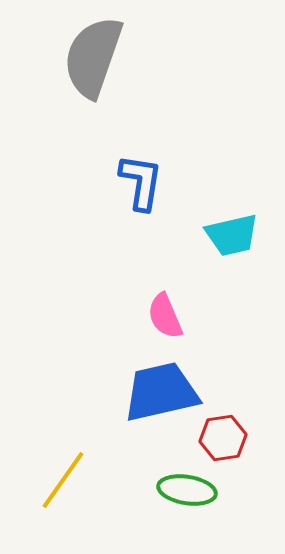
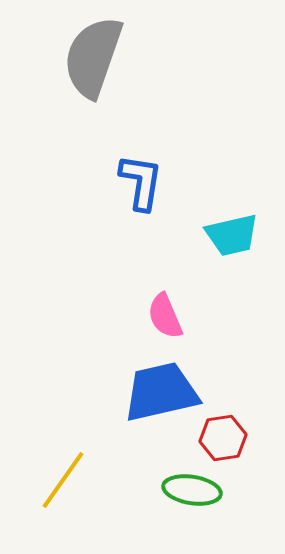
green ellipse: moved 5 px right
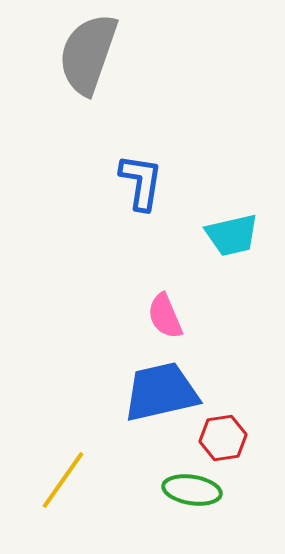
gray semicircle: moved 5 px left, 3 px up
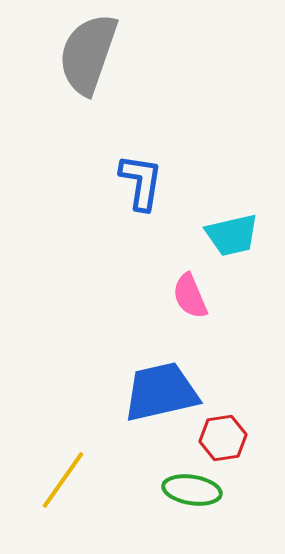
pink semicircle: moved 25 px right, 20 px up
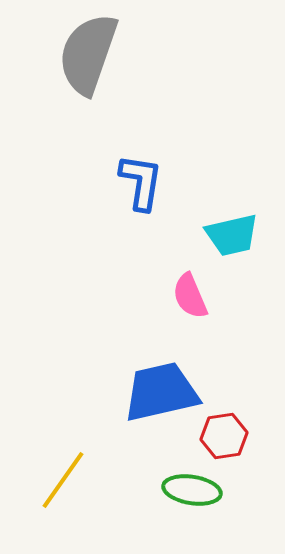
red hexagon: moved 1 px right, 2 px up
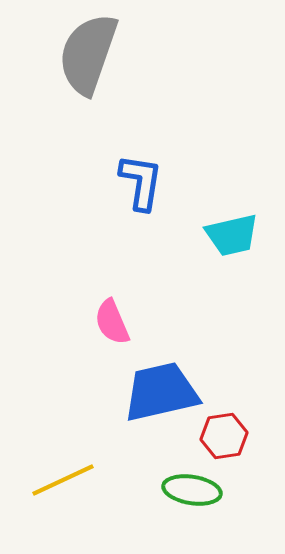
pink semicircle: moved 78 px left, 26 px down
yellow line: rotated 30 degrees clockwise
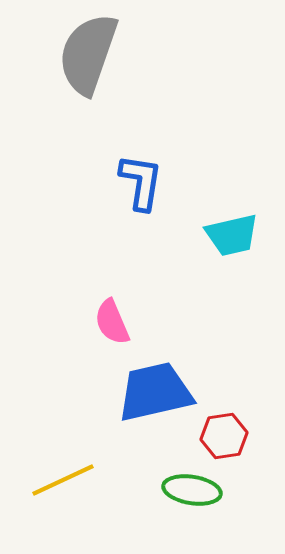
blue trapezoid: moved 6 px left
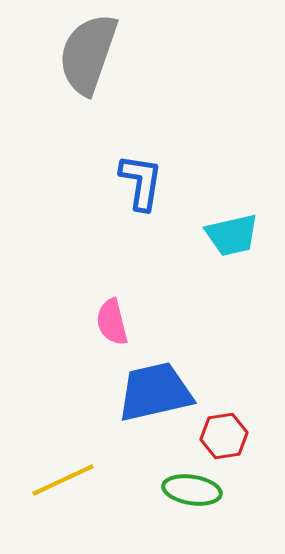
pink semicircle: rotated 9 degrees clockwise
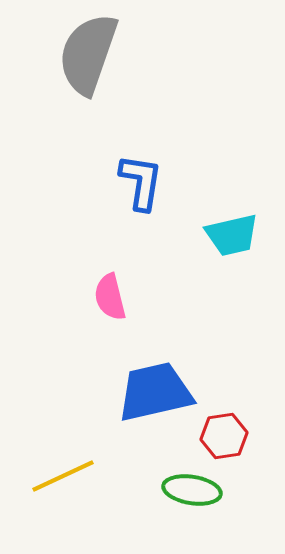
pink semicircle: moved 2 px left, 25 px up
yellow line: moved 4 px up
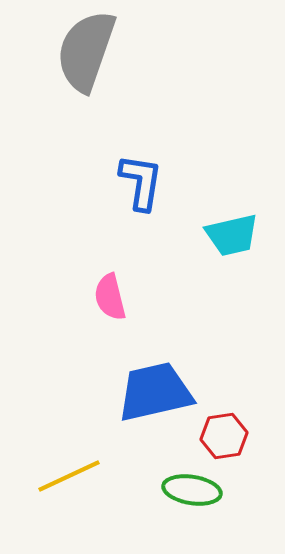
gray semicircle: moved 2 px left, 3 px up
yellow line: moved 6 px right
